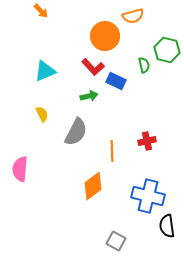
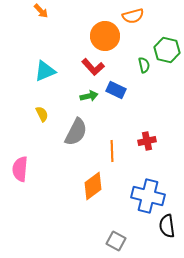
blue rectangle: moved 9 px down
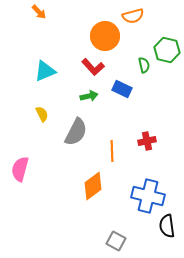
orange arrow: moved 2 px left, 1 px down
blue rectangle: moved 6 px right, 1 px up
pink semicircle: rotated 10 degrees clockwise
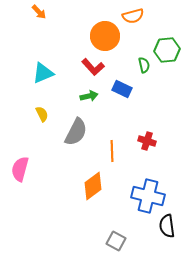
green hexagon: rotated 20 degrees counterclockwise
cyan triangle: moved 2 px left, 2 px down
red cross: rotated 30 degrees clockwise
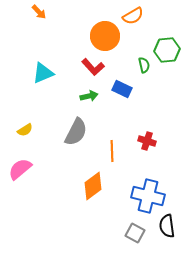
orange semicircle: rotated 15 degrees counterclockwise
yellow semicircle: moved 17 px left, 16 px down; rotated 84 degrees clockwise
pink semicircle: rotated 35 degrees clockwise
gray square: moved 19 px right, 8 px up
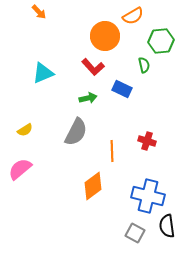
green hexagon: moved 6 px left, 9 px up
green arrow: moved 1 px left, 2 px down
